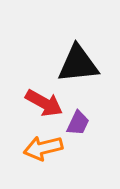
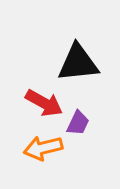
black triangle: moved 1 px up
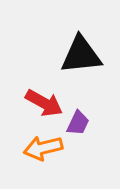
black triangle: moved 3 px right, 8 px up
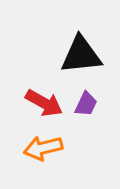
purple trapezoid: moved 8 px right, 19 px up
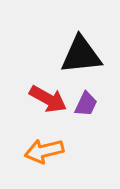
red arrow: moved 4 px right, 4 px up
orange arrow: moved 1 px right, 3 px down
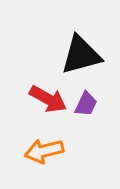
black triangle: rotated 9 degrees counterclockwise
